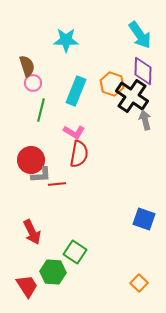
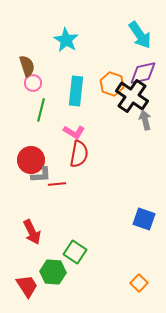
cyan star: rotated 30 degrees clockwise
purple diamond: moved 2 px down; rotated 76 degrees clockwise
cyan rectangle: rotated 16 degrees counterclockwise
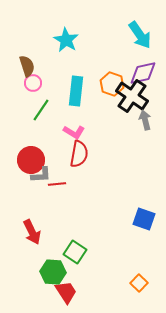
green line: rotated 20 degrees clockwise
red trapezoid: moved 39 px right, 6 px down
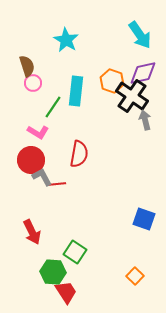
orange hexagon: moved 3 px up
green line: moved 12 px right, 3 px up
pink L-shape: moved 36 px left
gray L-shape: moved 1 px right, 2 px down; rotated 115 degrees counterclockwise
orange square: moved 4 px left, 7 px up
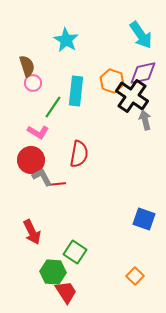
cyan arrow: moved 1 px right
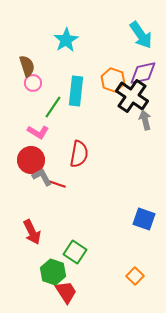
cyan star: rotated 10 degrees clockwise
orange hexagon: moved 1 px right, 1 px up
red line: rotated 24 degrees clockwise
green hexagon: rotated 15 degrees clockwise
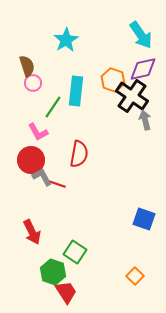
purple diamond: moved 4 px up
pink L-shape: rotated 30 degrees clockwise
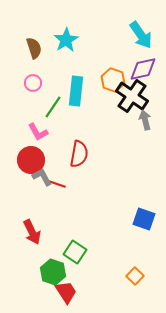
brown semicircle: moved 7 px right, 18 px up
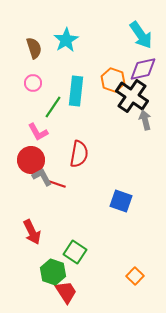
blue square: moved 23 px left, 18 px up
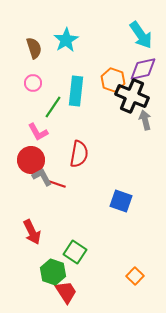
black cross: rotated 12 degrees counterclockwise
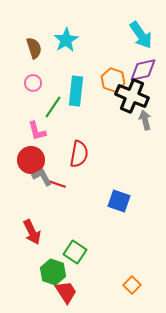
purple diamond: moved 1 px down
pink L-shape: moved 1 px left, 1 px up; rotated 15 degrees clockwise
blue square: moved 2 px left
orange square: moved 3 px left, 9 px down
